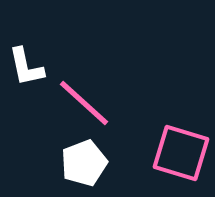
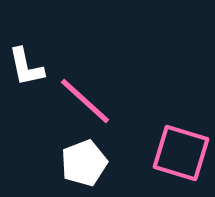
pink line: moved 1 px right, 2 px up
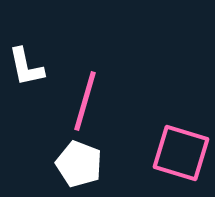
pink line: rotated 64 degrees clockwise
white pentagon: moved 5 px left, 1 px down; rotated 30 degrees counterclockwise
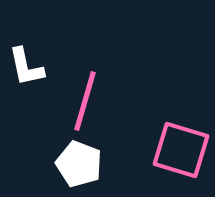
pink square: moved 3 px up
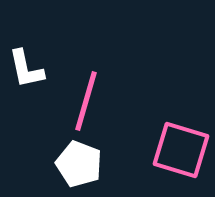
white L-shape: moved 2 px down
pink line: moved 1 px right
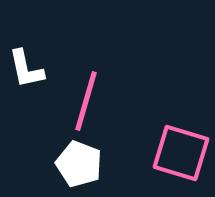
pink square: moved 3 px down
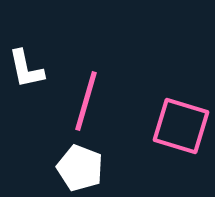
pink square: moved 27 px up
white pentagon: moved 1 px right, 4 px down
